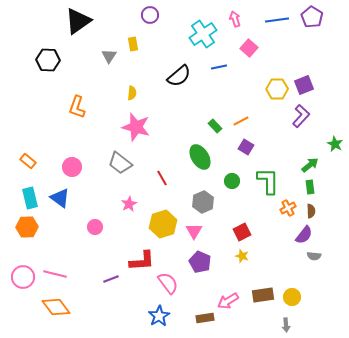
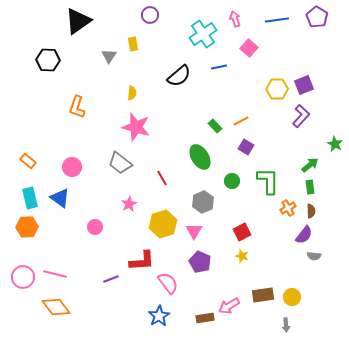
purple pentagon at (312, 17): moved 5 px right
pink arrow at (228, 301): moved 1 px right, 5 px down
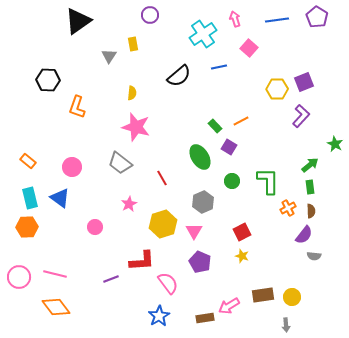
black hexagon at (48, 60): moved 20 px down
purple square at (304, 85): moved 3 px up
purple square at (246, 147): moved 17 px left
pink circle at (23, 277): moved 4 px left
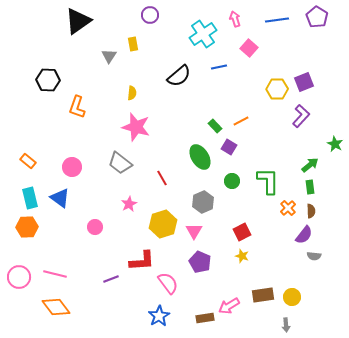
orange cross at (288, 208): rotated 14 degrees counterclockwise
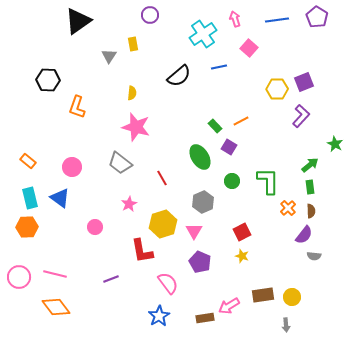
red L-shape at (142, 261): moved 10 px up; rotated 84 degrees clockwise
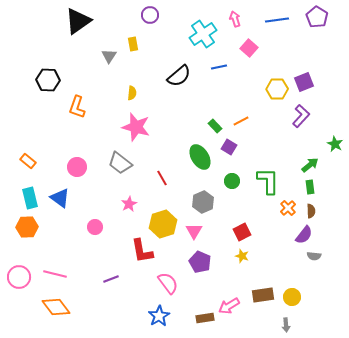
pink circle at (72, 167): moved 5 px right
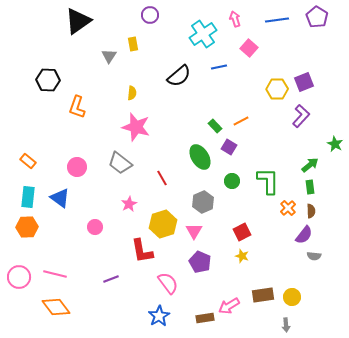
cyan rectangle at (30, 198): moved 2 px left, 1 px up; rotated 20 degrees clockwise
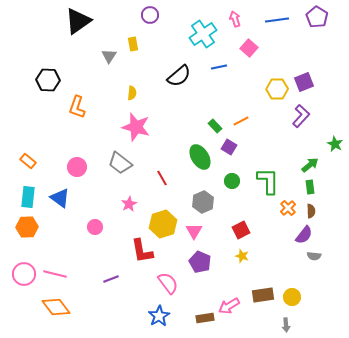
red square at (242, 232): moved 1 px left, 2 px up
pink circle at (19, 277): moved 5 px right, 3 px up
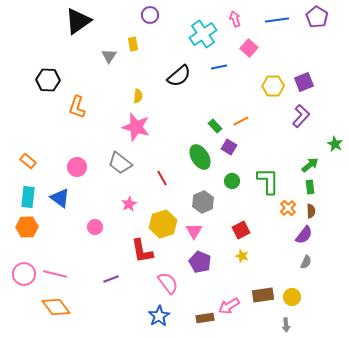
yellow hexagon at (277, 89): moved 4 px left, 3 px up
yellow semicircle at (132, 93): moved 6 px right, 3 px down
gray semicircle at (314, 256): moved 8 px left, 6 px down; rotated 72 degrees counterclockwise
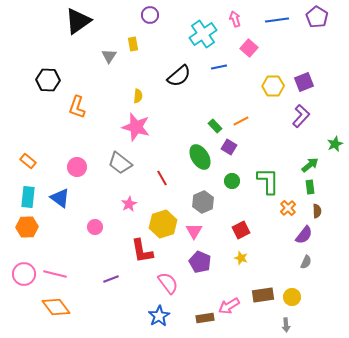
green star at (335, 144): rotated 21 degrees clockwise
brown semicircle at (311, 211): moved 6 px right
yellow star at (242, 256): moved 1 px left, 2 px down
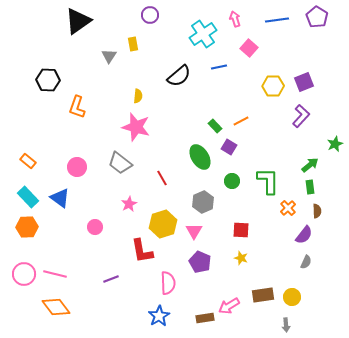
cyan rectangle at (28, 197): rotated 50 degrees counterclockwise
red square at (241, 230): rotated 30 degrees clockwise
pink semicircle at (168, 283): rotated 35 degrees clockwise
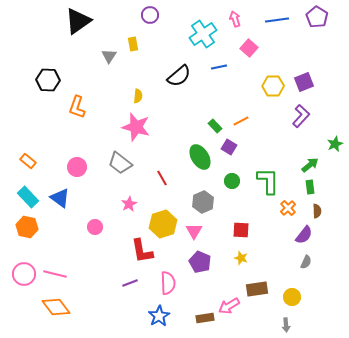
orange hexagon at (27, 227): rotated 15 degrees clockwise
purple line at (111, 279): moved 19 px right, 4 px down
brown rectangle at (263, 295): moved 6 px left, 6 px up
